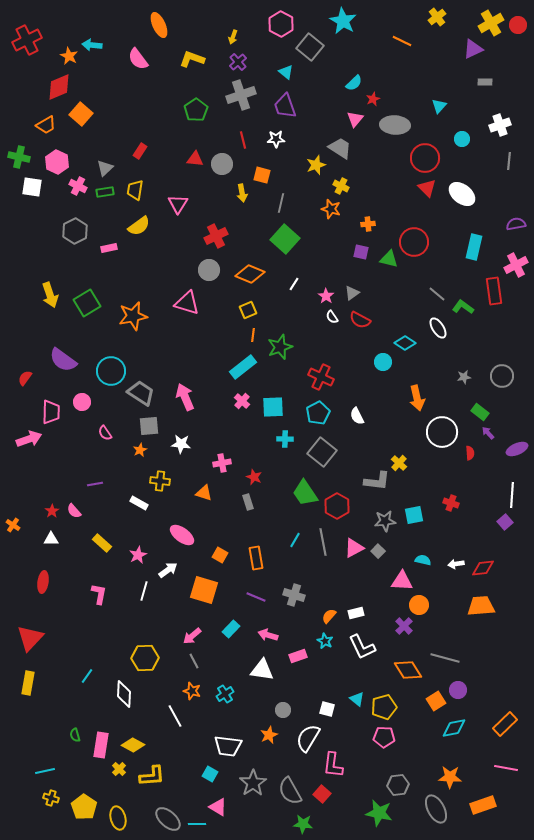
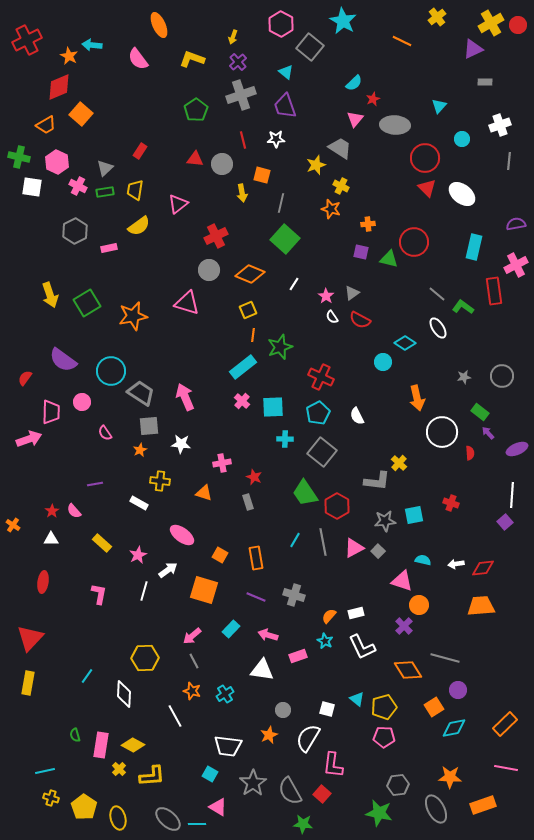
pink triangle at (178, 204): rotated 20 degrees clockwise
pink triangle at (402, 581): rotated 15 degrees clockwise
orange square at (436, 701): moved 2 px left, 6 px down
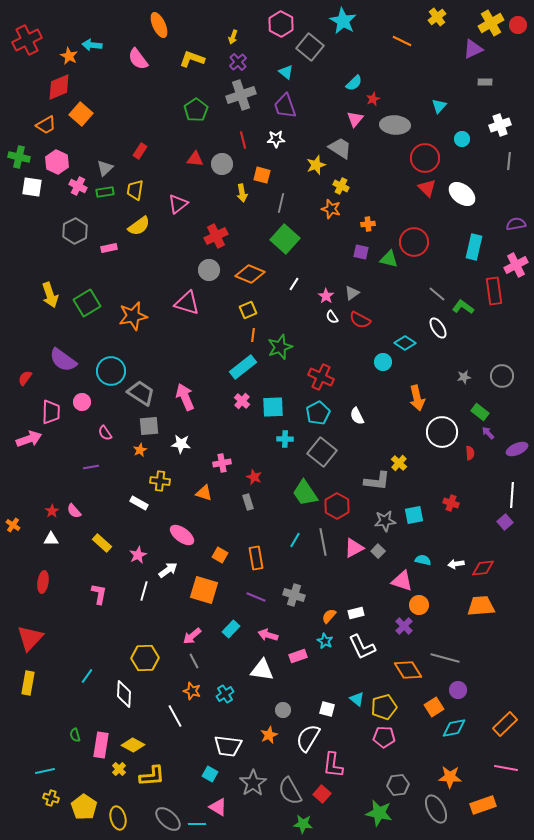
purple line at (95, 484): moved 4 px left, 17 px up
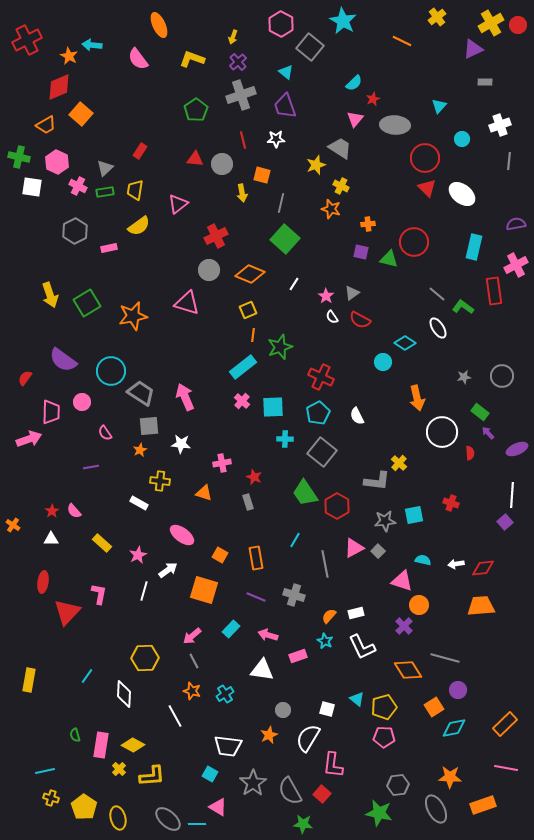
gray line at (323, 542): moved 2 px right, 22 px down
red triangle at (30, 638): moved 37 px right, 26 px up
yellow rectangle at (28, 683): moved 1 px right, 3 px up
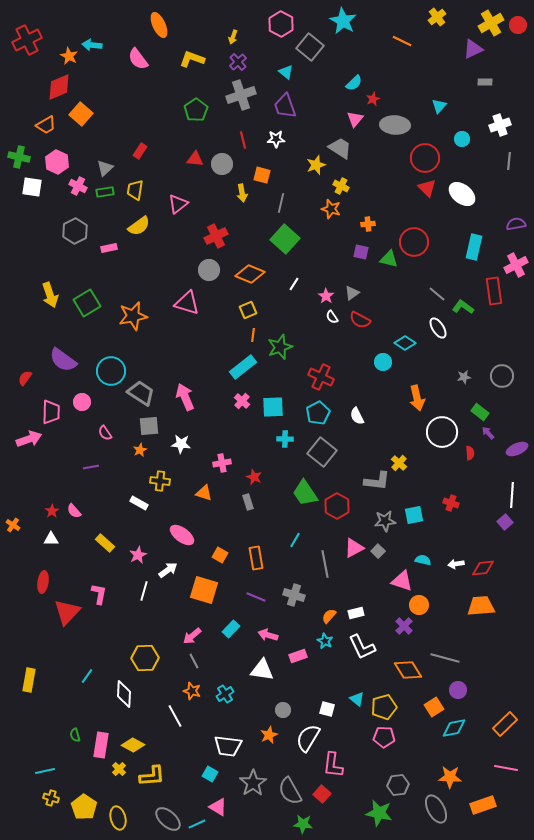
yellow rectangle at (102, 543): moved 3 px right
cyan line at (197, 824): rotated 24 degrees counterclockwise
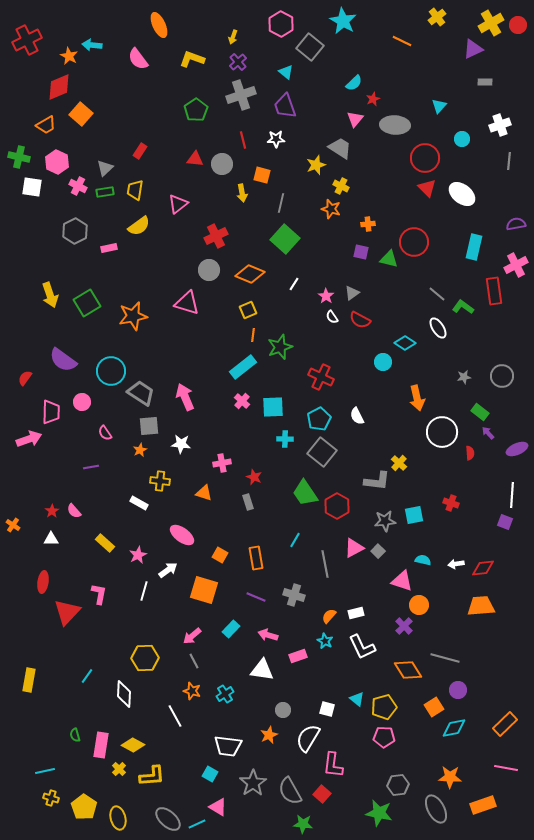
cyan pentagon at (318, 413): moved 1 px right, 6 px down
purple square at (505, 522): rotated 28 degrees counterclockwise
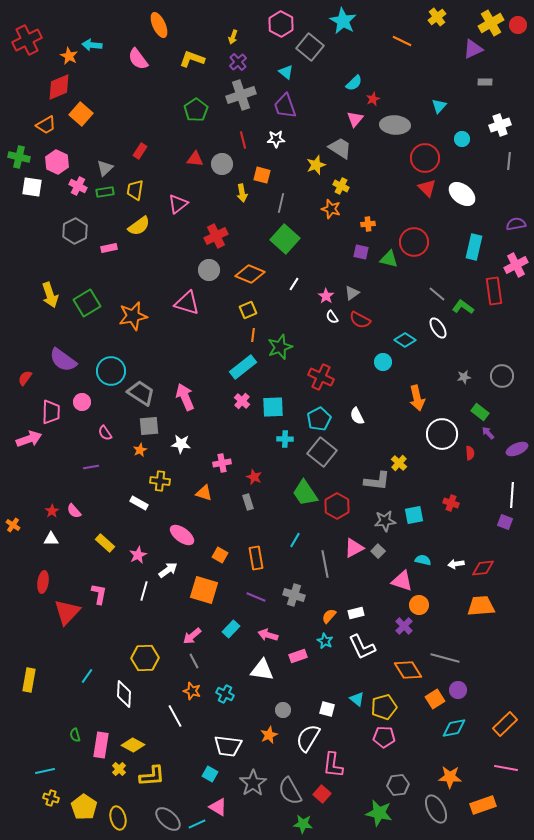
cyan diamond at (405, 343): moved 3 px up
white circle at (442, 432): moved 2 px down
cyan cross at (225, 694): rotated 30 degrees counterclockwise
orange square at (434, 707): moved 1 px right, 8 px up
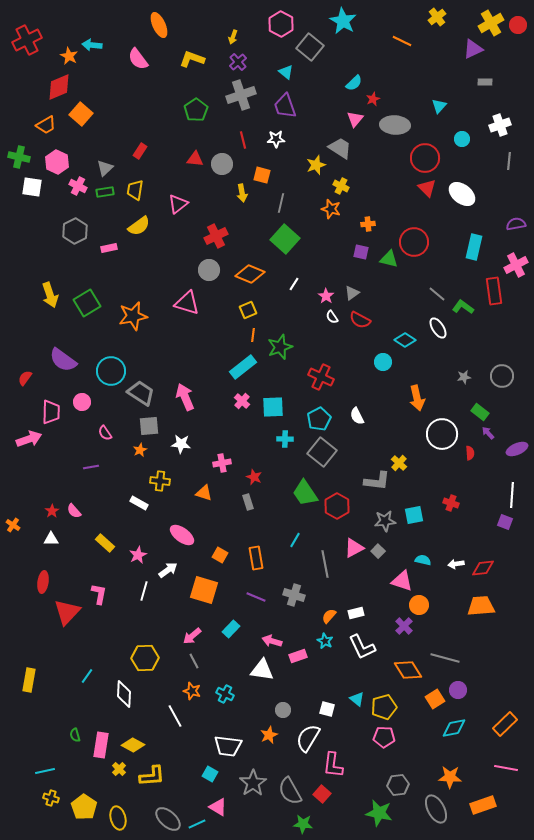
pink arrow at (268, 635): moved 4 px right, 6 px down
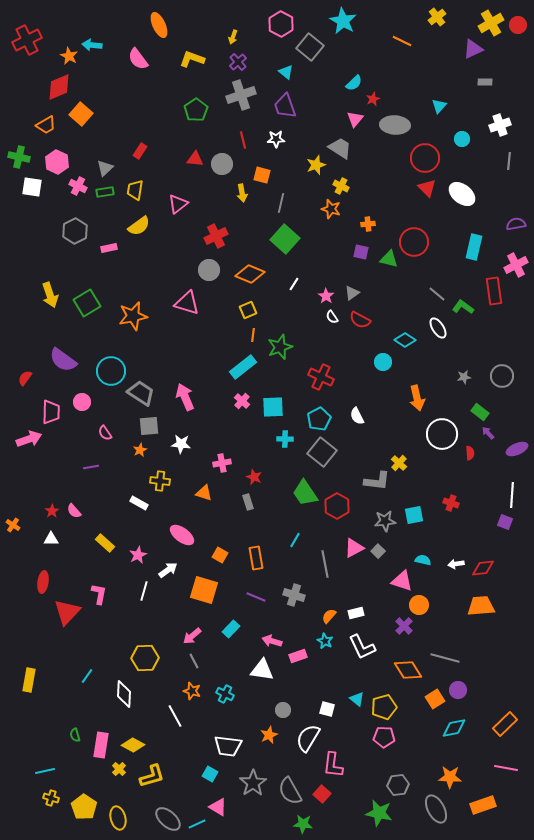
yellow L-shape at (152, 776): rotated 12 degrees counterclockwise
